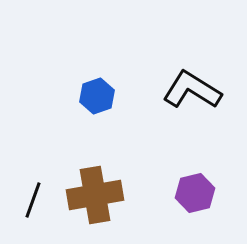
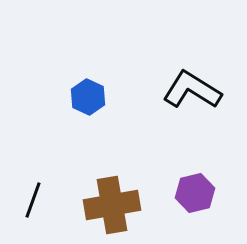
blue hexagon: moved 9 px left, 1 px down; rotated 16 degrees counterclockwise
brown cross: moved 17 px right, 10 px down
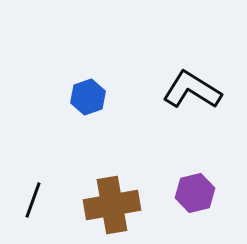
blue hexagon: rotated 16 degrees clockwise
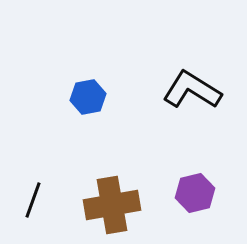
blue hexagon: rotated 8 degrees clockwise
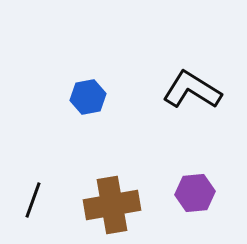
purple hexagon: rotated 9 degrees clockwise
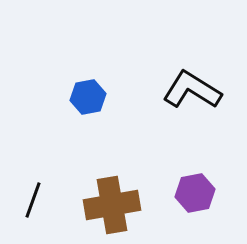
purple hexagon: rotated 6 degrees counterclockwise
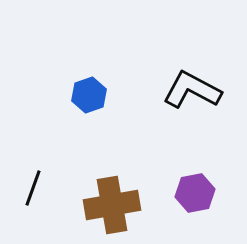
black L-shape: rotated 4 degrees counterclockwise
blue hexagon: moved 1 px right, 2 px up; rotated 8 degrees counterclockwise
black line: moved 12 px up
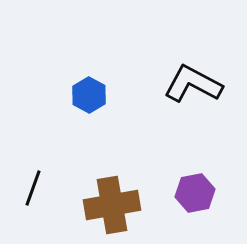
black L-shape: moved 1 px right, 6 px up
blue hexagon: rotated 12 degrees counterclockwise
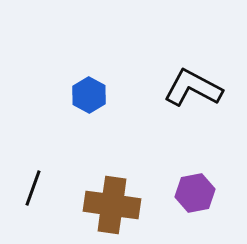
black L-shape: moved 4 px down
brown cross: rotated 18 degrees clockwise
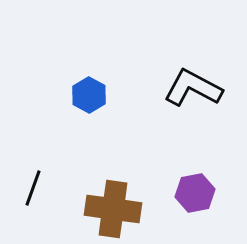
brown cross: moved 1 px right, 4 px down
